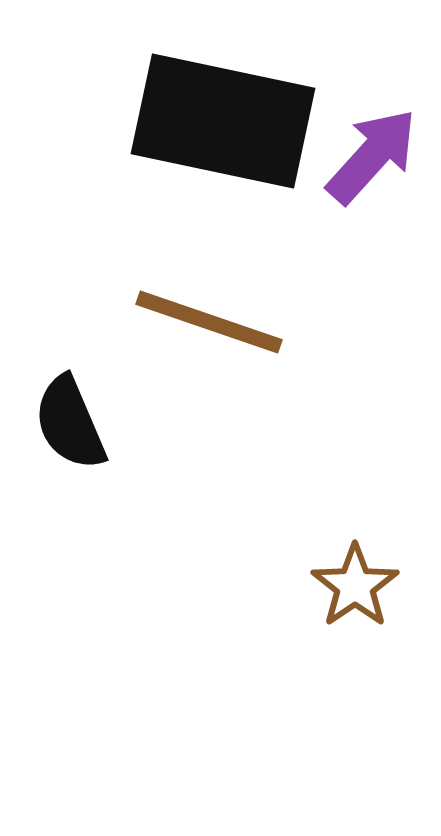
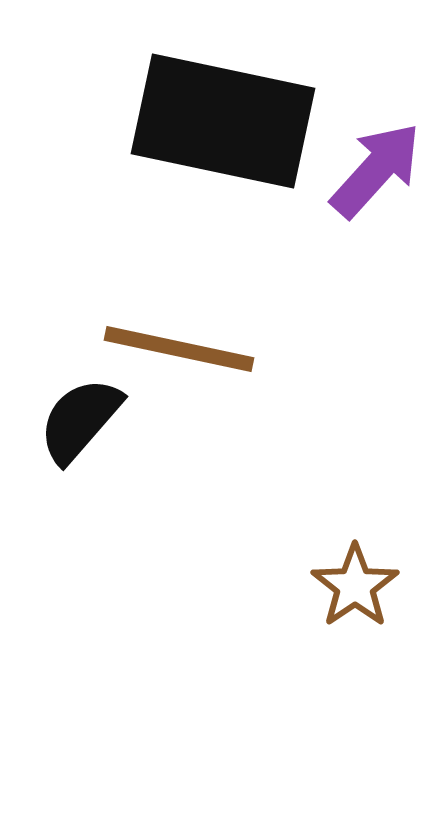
purple arrow: moved 4 px right, 14 px down
brown line: moved 30 px left, 27 px down; rotated 7 degrees counterclockwise
black semicircle: moved 10 px right, 3 px up; rotated 64 degrees clockwise
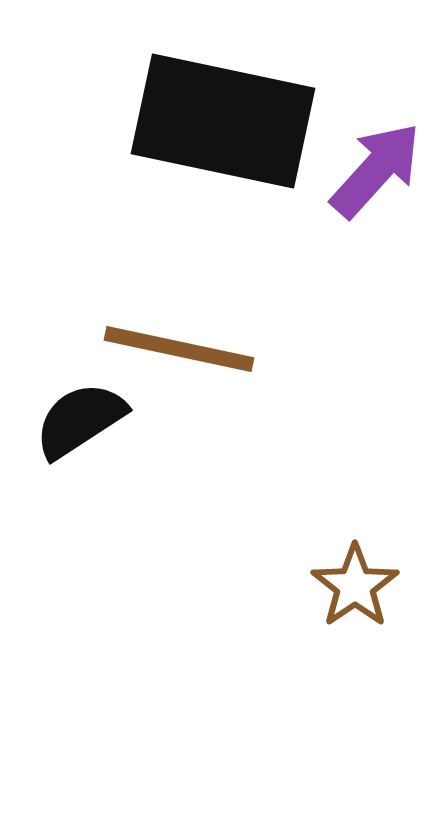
black semicircle: rotated 16 degrees clockwise
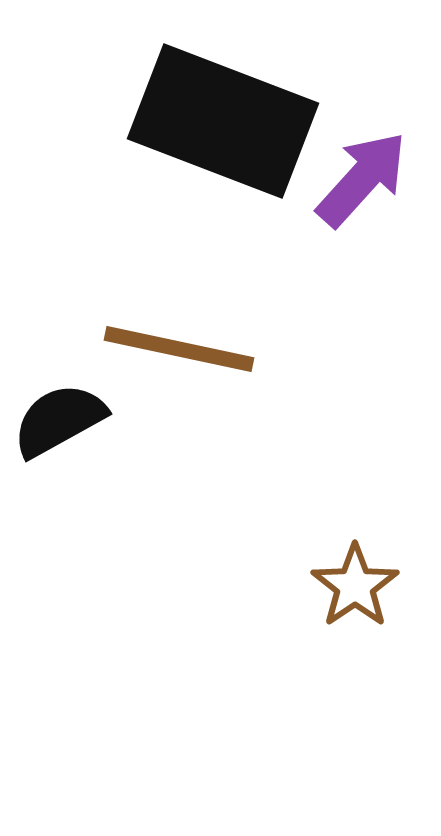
black rectangle: rotated 9 degrees clockwise
purple arrow: moved 14 px left, 9 px down
black semicircle: moved 21 px left; rotated 4 degrees clockwise
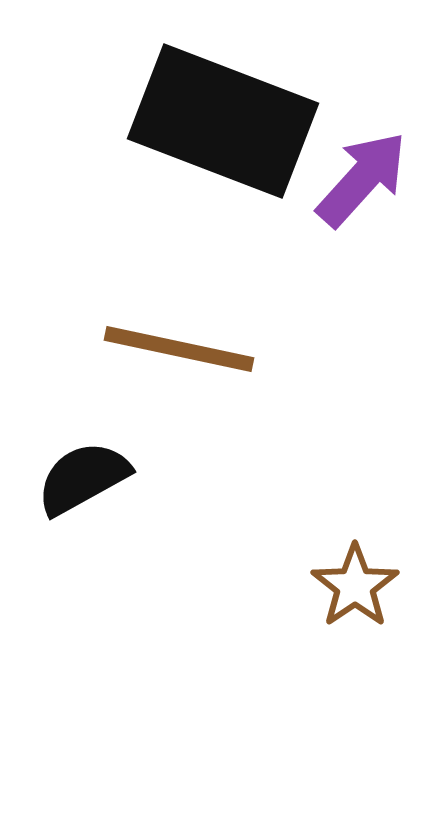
black semicircle: moved 24 px right, 58 px down
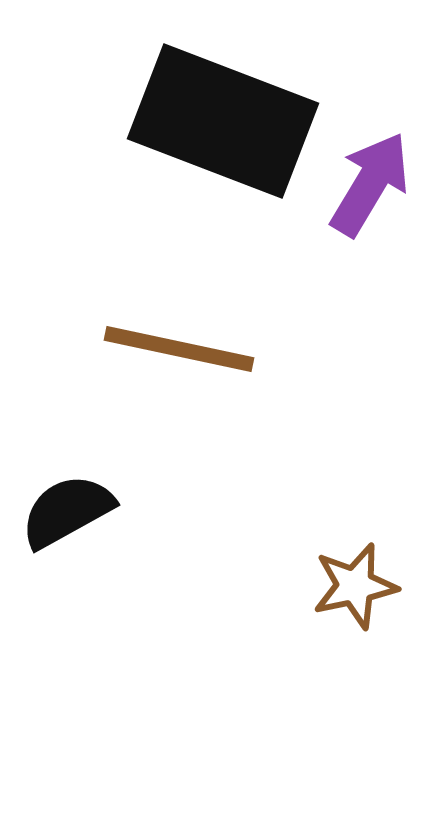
purple arrow: moved 8 px right, 5 px down; rotated 11 degrees counterclockwise
black semicircle: moved 16 px left, 33 px down
brown star: rotated 22 degrees clockwise
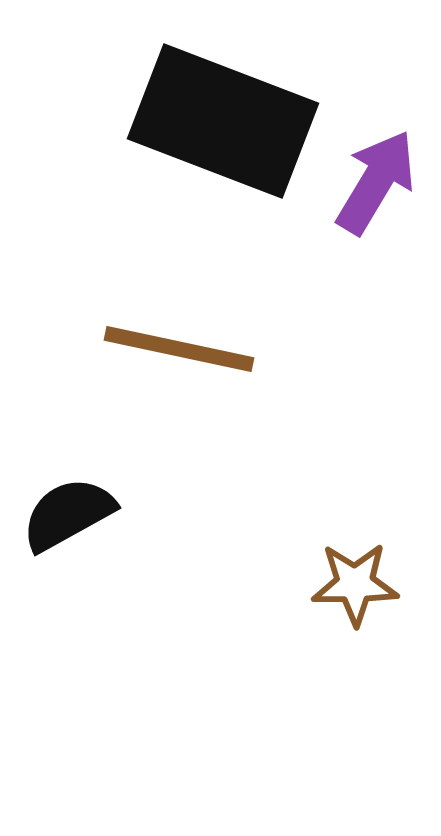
purple arrow: moved 6 px right, 2 px up
black semicircle: moved 1 px right, 3 px down
brown star: moved 2 px up; rotated 12 degrees clockwise
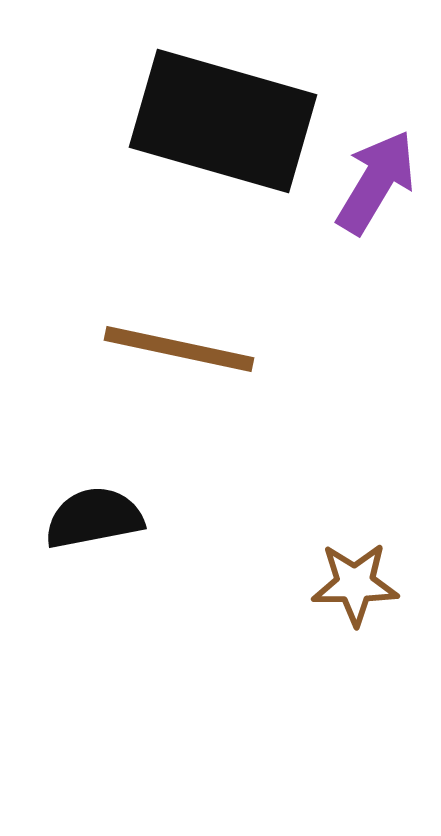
black rectangle: rotated 5 degrees counterclockwise
black semicircle: moved 26 px right, 4 px down; rotated 18 degrees clockwise
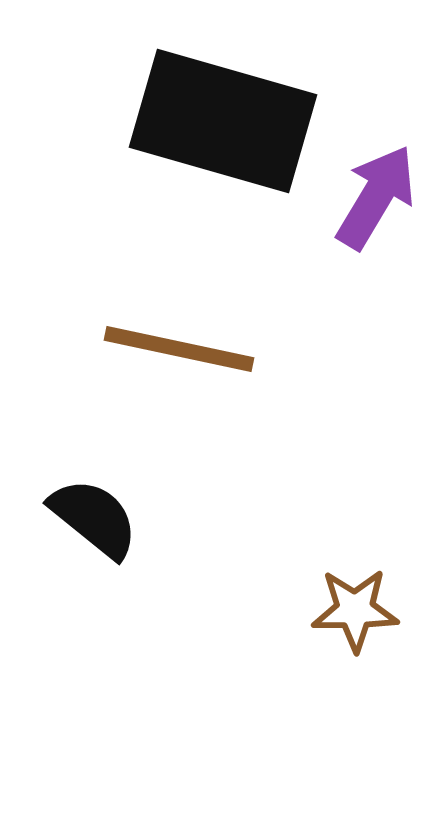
purple arrow: moved 15 px down
black semicircle: rotated 50 degrees clockwise
brown star: moved 26 px down
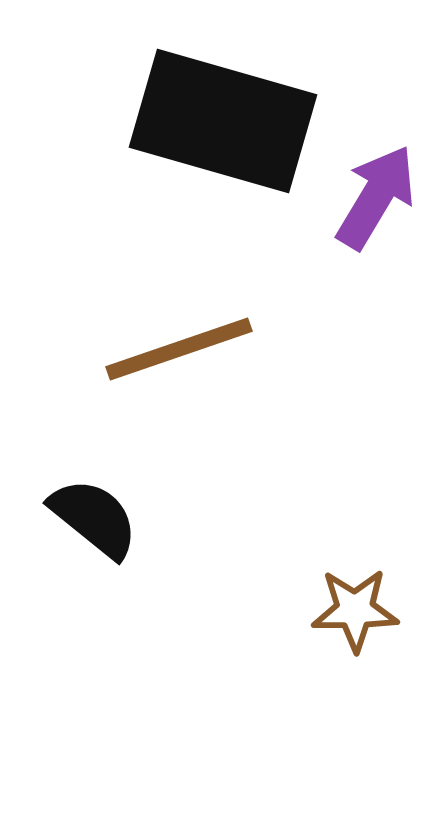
brown line: rotated 31 degrees counterclockwise
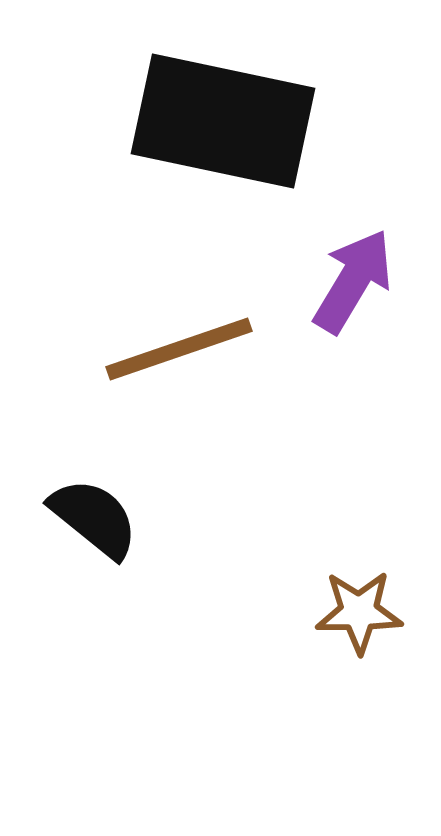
black rectangle: rotated 4 degrees counterclockwise
purple arrow: moved 23 px left, 84 px down
brown star: moved 4 px right, 2 px down
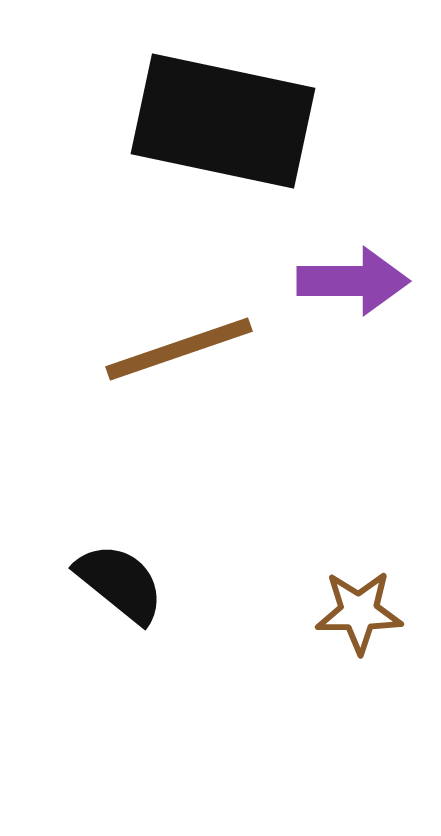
purple arrow: rotated 59 degrees clockwise
black semicircle: moved 26 px right, 65 px down
